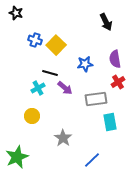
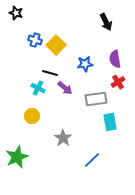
cyan cross: rotated 32 degrees counterclockwise
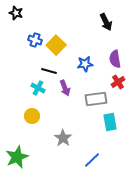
black line: moved 1 px left, 2 px up
purple arrow: rotated 28 degrees clockwise
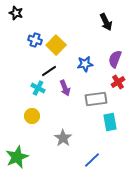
purple semicircle: rotated 30 degrees clockwise
black line: rotated 49 degrees counterclockwise
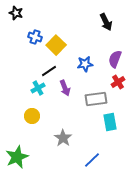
blue cross: moved 3 px up
cyan cross: rotated 32 degrees clockwise
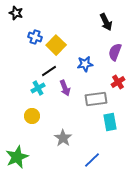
purple semicircle: moved 7 px up
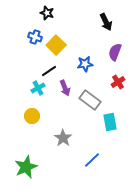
black star: moved 31 px right
gray rectangle: moved 6 px left, 1 px down; rotated 45 degrees clockwise
green star: moved 9 px right, 10 px down
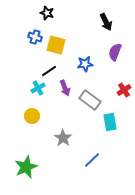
yellow square: rotated 30 degrees counterclockwise
red cross: moved 6 px right, 8 px down
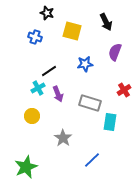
yellow square: moved 16 px right, 14 px up
purple arrow: moved 7 px left, 6 px down
gray rectangle: moved 3 px down; rotated 20 degrees counterclockwise
cyan rectangle: rotated 18 degrees clockwise
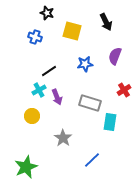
purple semicircle: moved 4 px down
cyan cross: moved 1 px right, 2 px down
purple arrow: moved 1 px left, 3 px down
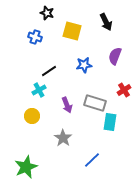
blue star: moved 1 px left, 1 px down
purple arrow: moved 10 px right, 8 px down
gray rectangle: moved 5 px right
